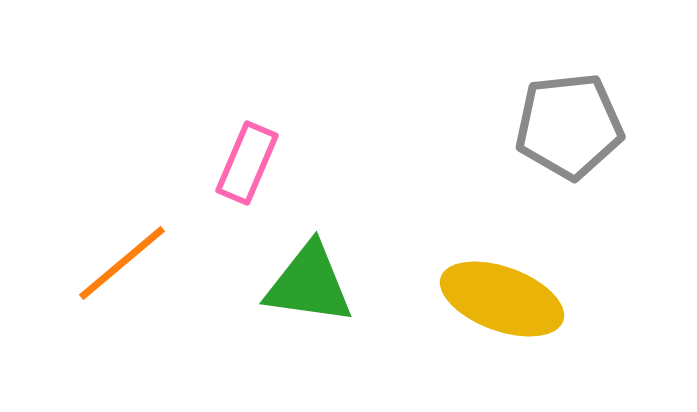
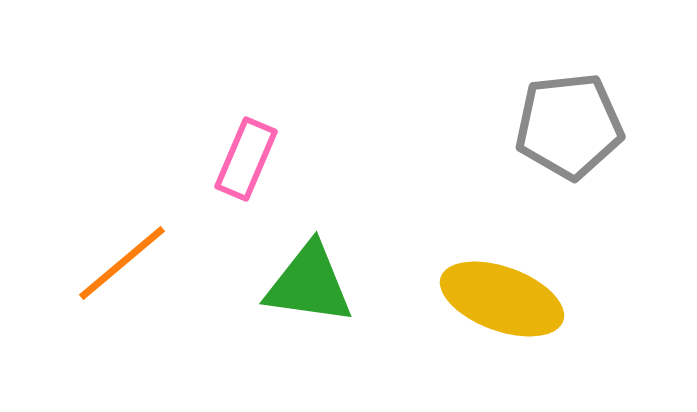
pink rectangle: moved 1 px left, 4 px up
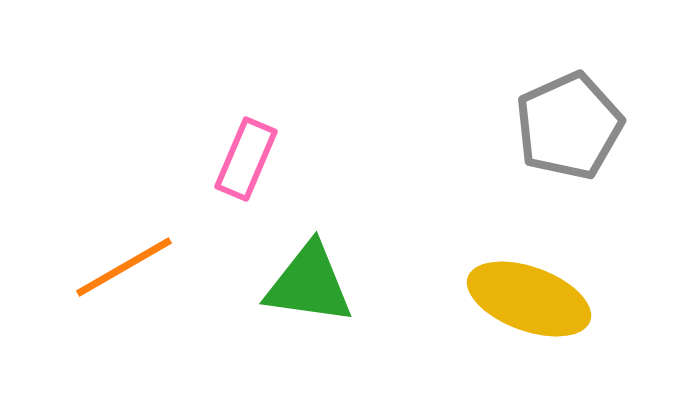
gray pentagon: rotated 18 degrees counterclockwise
orange line: moved 2 px right, 4 px down; rotated 10 degrees clockwise
yellow ellipse: moved 27 px right
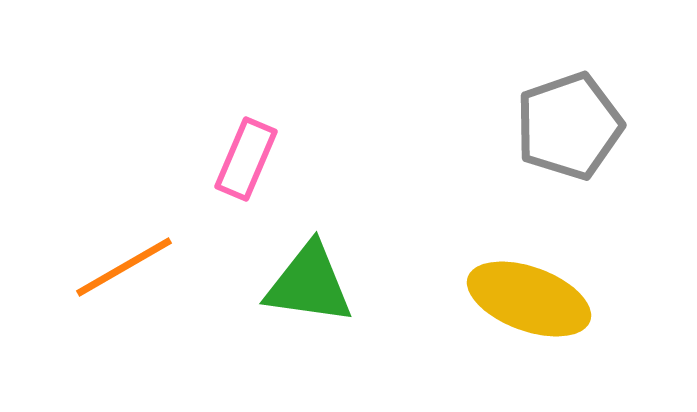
gray pentagon: rotated 5 degrees clockwise
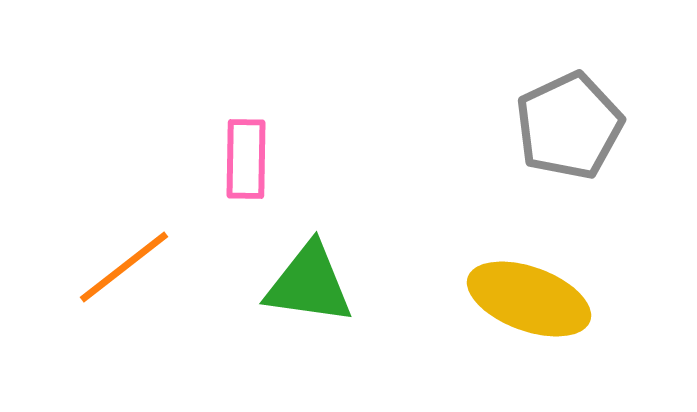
gray pentagon: rotated 6 degrees counterclockwise
pink rectangle: rotated 22 degrees counterclockwise
orange line: rotated 8 degrees counterclockwise
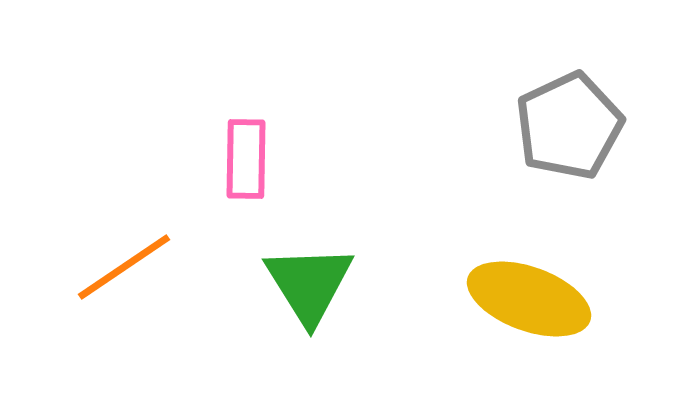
orange line: rotated 4 degrees clockwise
green triangle: rotated 50 degrees clockwise
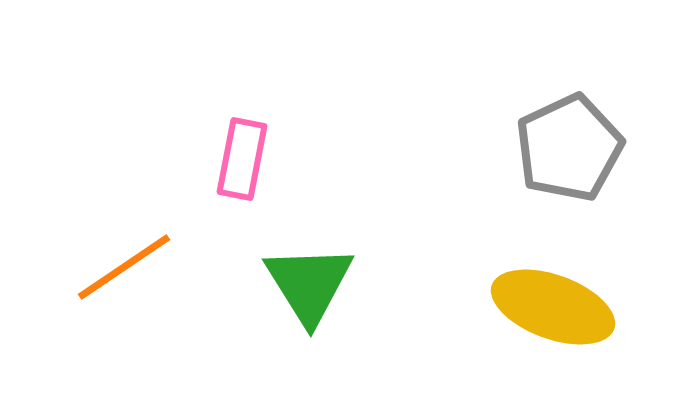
gray pentagon: moved 22 px down
pink rectangle: moved 4 px left; rotated 10 degrees clockwise
yellow ellipse: moved 24 px right, 8 px down
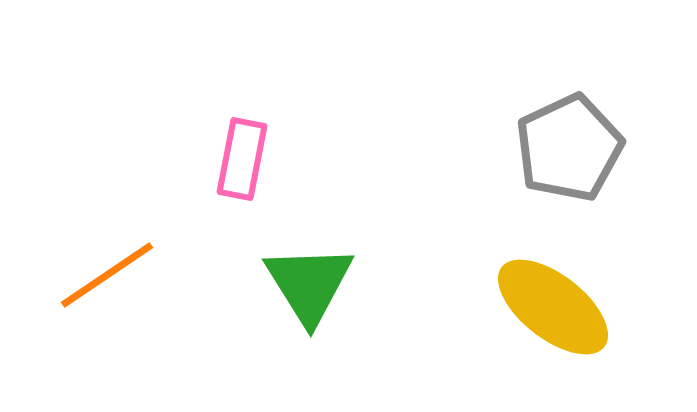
orange line: moved 17 px left, 8 px down
yellow ellipse: rotated 18 degrees clockwise
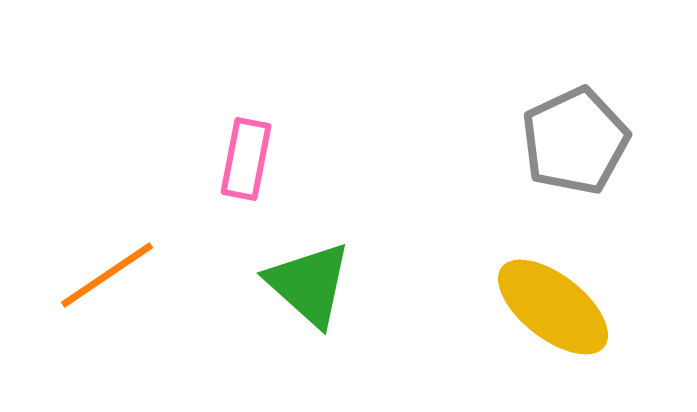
gray pentagon: moved 6 px right, 7 px up
pink rectangle: moved 4 px right
green triangle: rotated 16 degrees counterclockwise
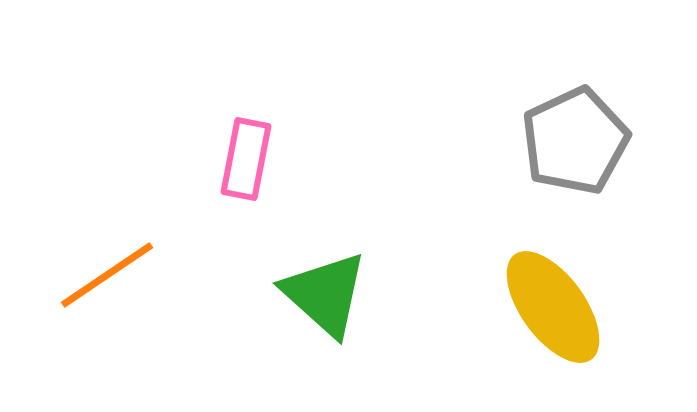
green triangle: moved 16 px right, 10 px down
yellow ellipse: rotated 16 degrees clockwise
